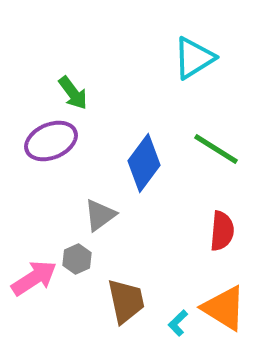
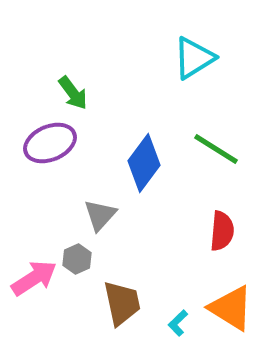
purple ellipse: moved 1 px left, 2 px down
gray triangle: rotated 12 degrees counterclockwise
brown trapezoid: moved 4 px left, 2 px down
orange triangle: moved 7 px right
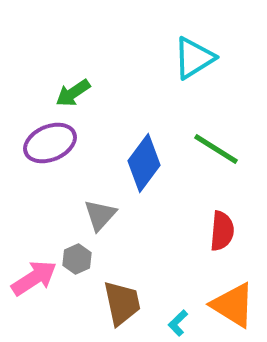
green arrow: rotated 93 degrees clockwise
orange triangle: moved 2 px right, 3 px up
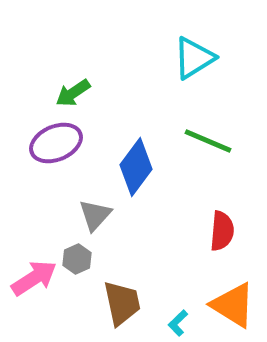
purple ellipse: moved 6 px right
green line: moved 8 px left, 8 px up; rotated 9 degrees counterclockwise
blue diamond: moved 8 px left, 4 px down
gray triangle: moved 5 px left
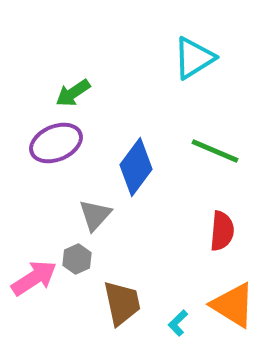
green line: moved 7 px right, 10 px down
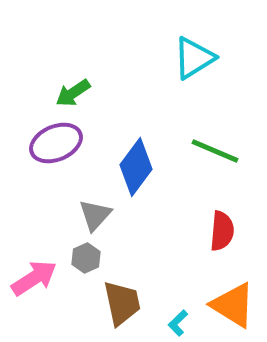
gray hexagon: moved 9 px right, 1 px up
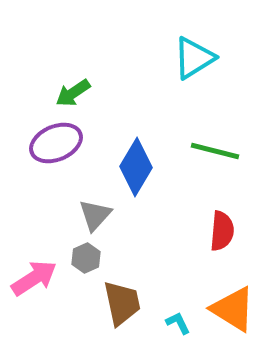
green line: rotated 9 degrees counterclockwise
blue diamond: rotated 6 degrees counterclockwise
orange triangle: moved 4 px down
cyan L-shape: rotated 108 degrees clockwise
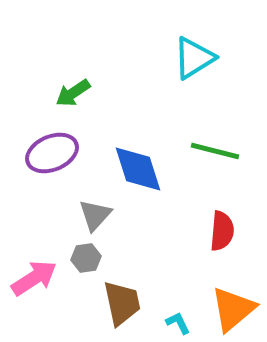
purple ellipse: moved 4 px left, 10 px down
blue diamond: moved 2 px right, 2 px down; rotated 48 degrees counterclockwise
gray hexagon: rotated 16 degrees clockwise
orange triangle: rotated 48 degrees clockwise
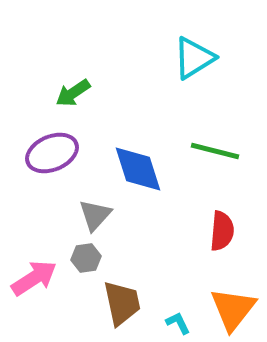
orange triangle: rotated 12 degrees counterclockwise
